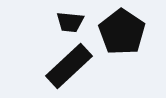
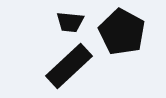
black pentagon: rotated 6 degrees counterclockwise
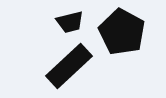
black trapezoid: rotated 20 degrees counterclockwise
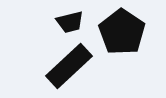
black pentagon: rotated 6 degrees clockwise
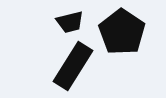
black rectangle: moved 4 px right; rotated 15 degrees counterclockwise
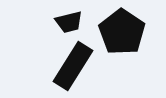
black trapezoid: moved 1 px left
